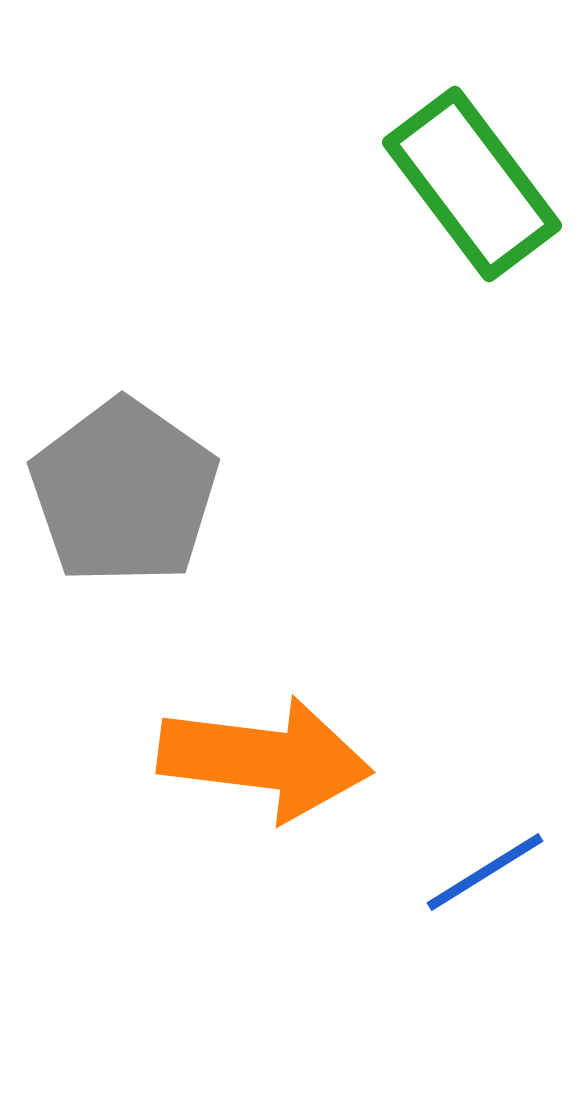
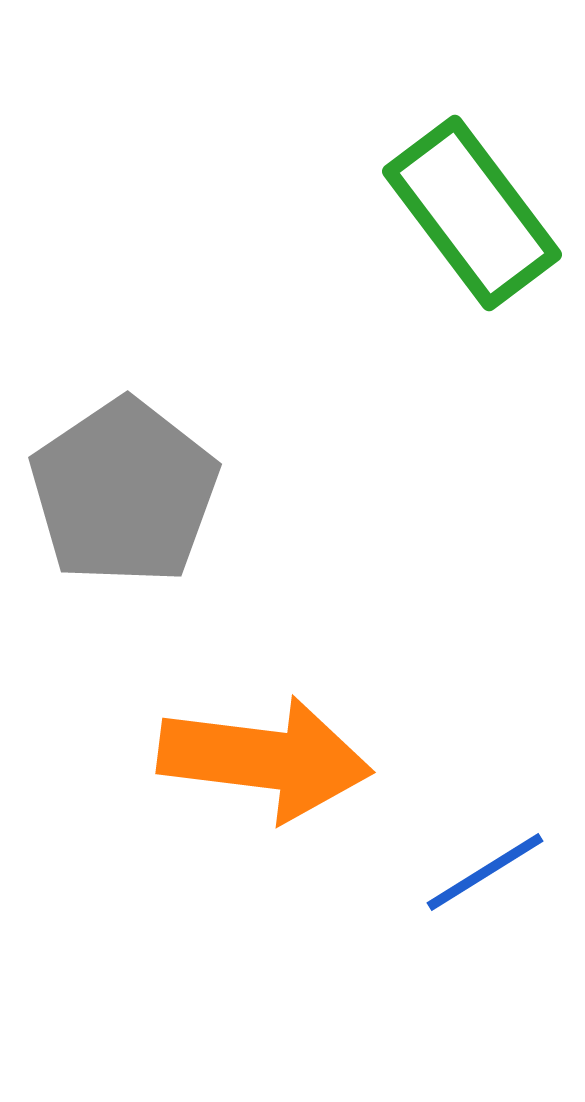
green rectangle: moved 29 px down
gray pentagon: rotated 3 degrees clockwise
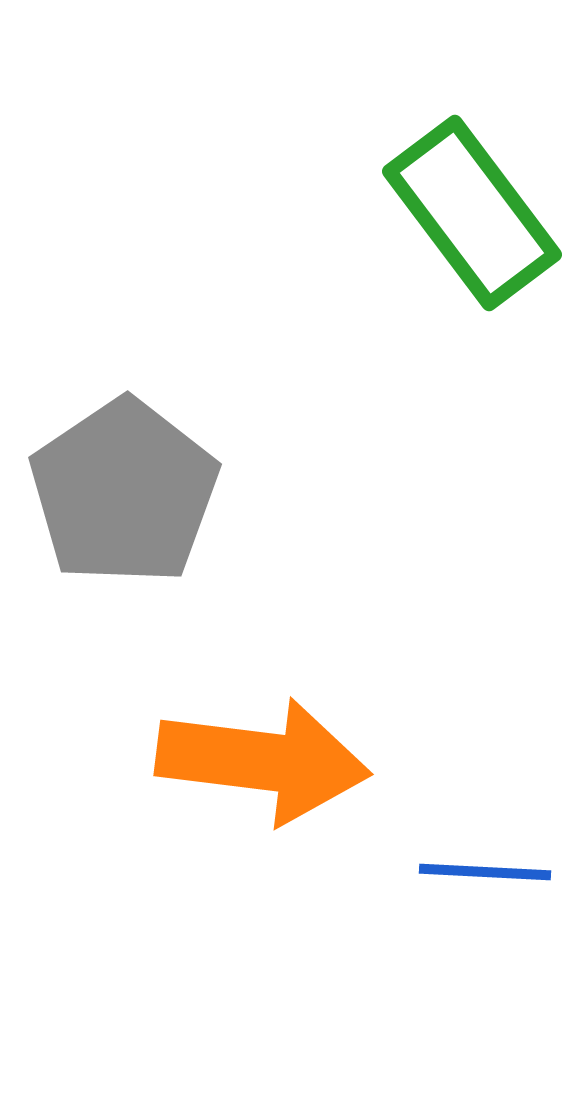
orange arrow: moved 2 px left, 2 px down
blue line: rotated 35 degrees clockwise
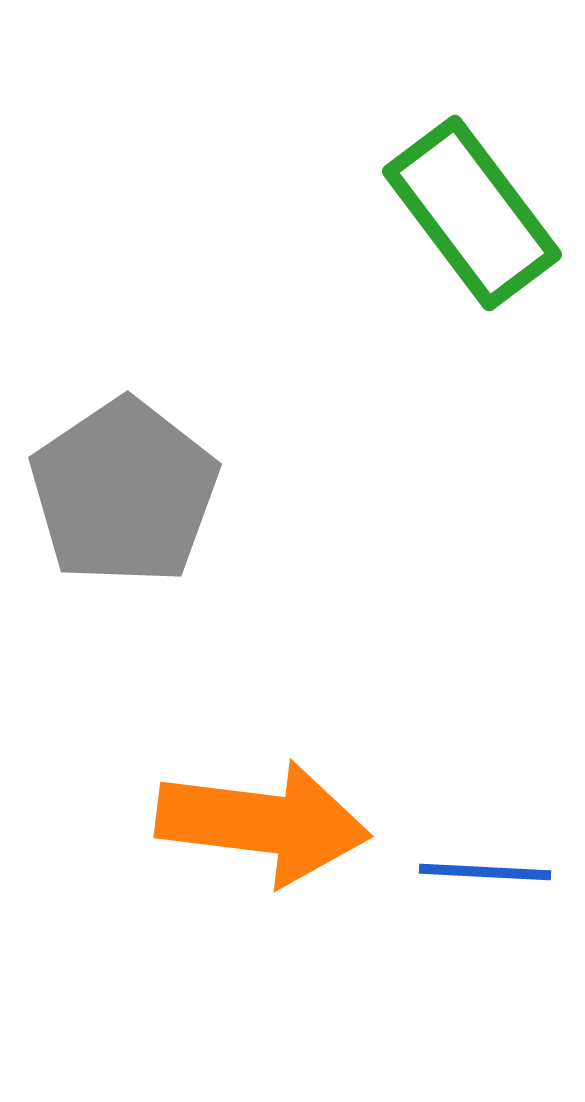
orange arrow: moved 62 px down
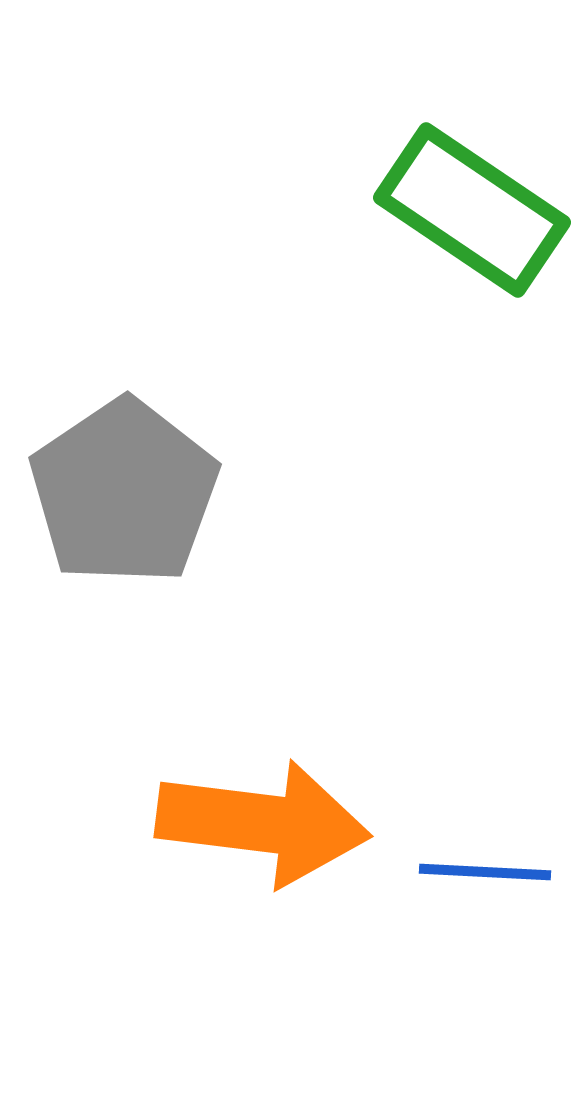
green rectangle: moved 3 px up; rotated 19 degrees counterclockwise
